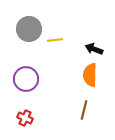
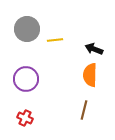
gray circle: moved 2 px left
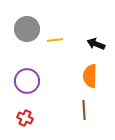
black arrow: moved 2 px right, 5 px up
orange semicircle: moved 1 px down
purple circle: moved 1 px right, 2 px down
brown line: rotated 18 degrees counterclockwise
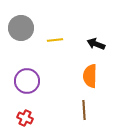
gray circle: moved 6 px left, 1 px up
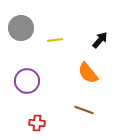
black arrow: moved 4 px right, 4 px up; rotated 108 degrees clockwise
orange semicircle: moved 2 px left, 3 px up; rotated 40 degrees counterclockwise
brown line: rotated 66 degrees counterclockwise
red cross: moved 12 px right, 5 px down; rotated 21 degrees counterclockwise
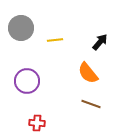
black arrow: moved 2 px down
brown line: moved 7 px right, 6 px up
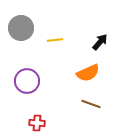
orange semicircle: rotated 75 degrees counterclockwise
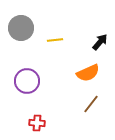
brown line: rotated 72 degrees counterclockwise
